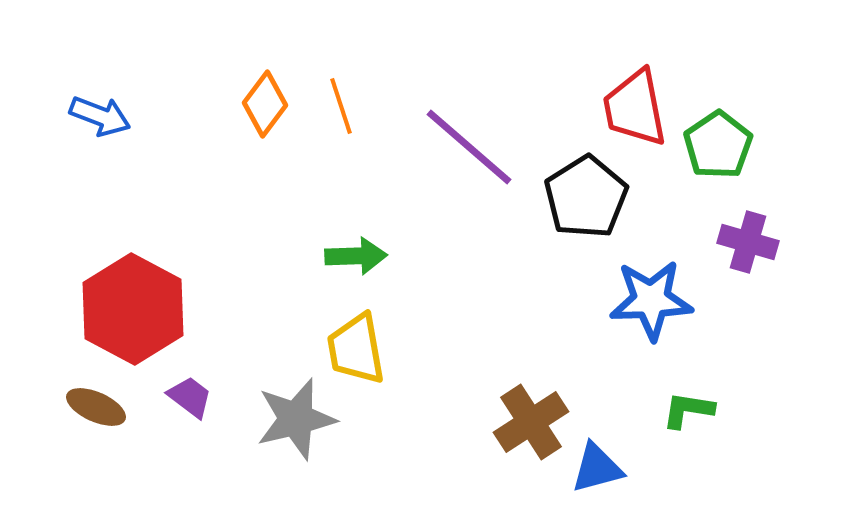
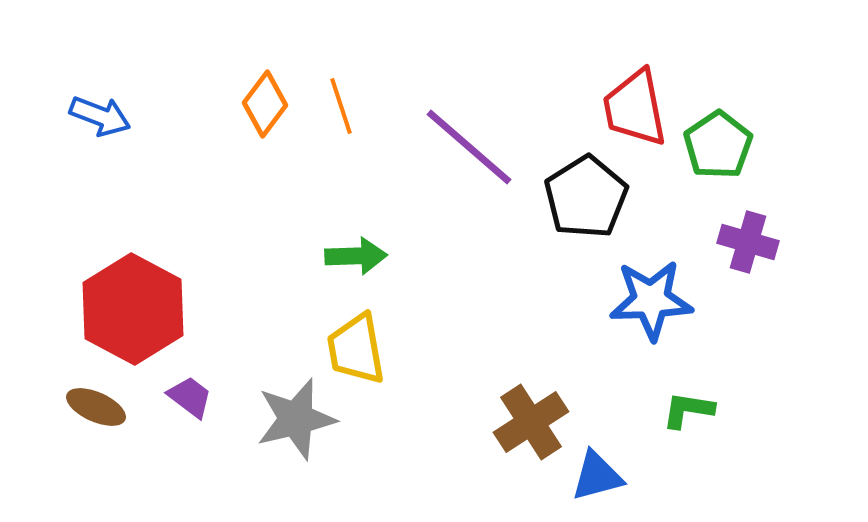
blue triangle: moved 8 px down
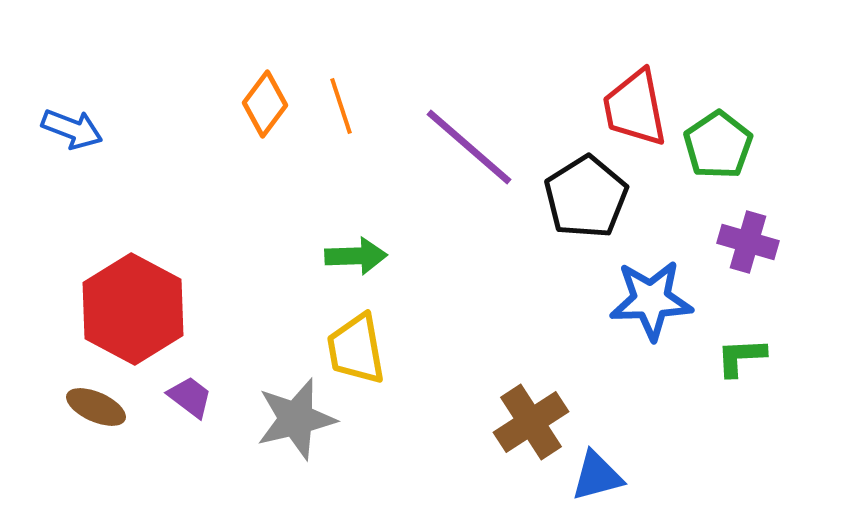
blue arrow: moved 28 px left, 13 px down
green L-shape: moved 53 px right, 53 px up; rotated 12 degrees counterclockwise
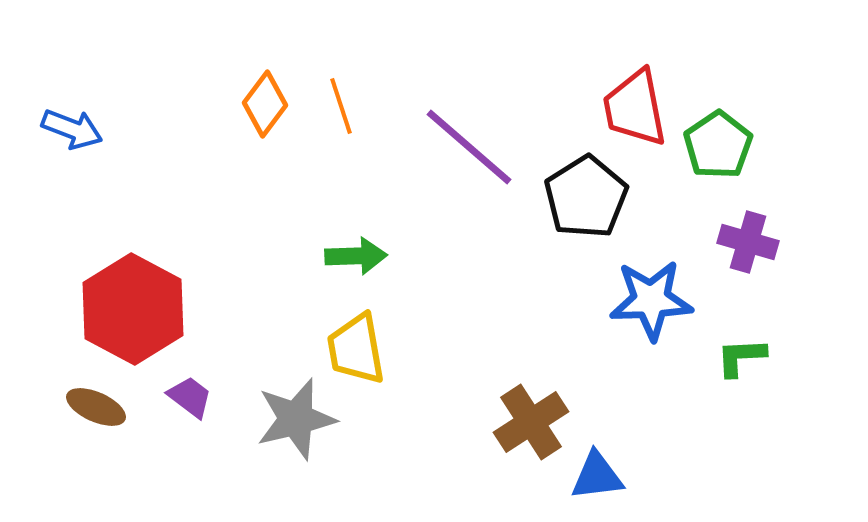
blue triangle: rotated 8 degrees clockwise
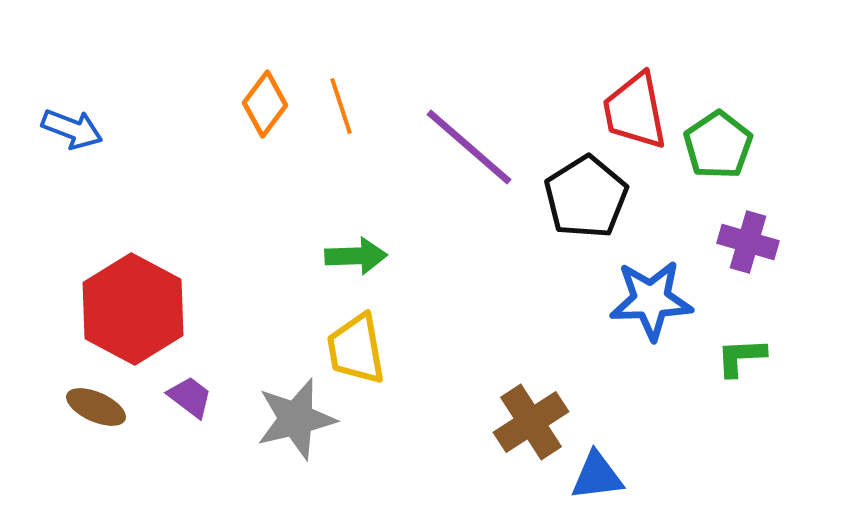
red trapezoid: moved 3 px down
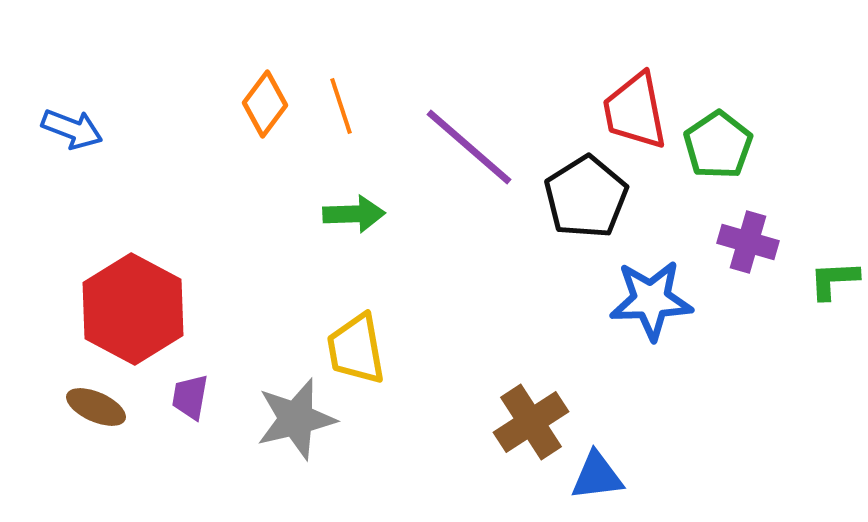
green arrow: moved 2 px left, 42 px up
green L-shape: moved 93 px right, 77 px up
purple trapezoid: rotated 117 degrees counterclockwise
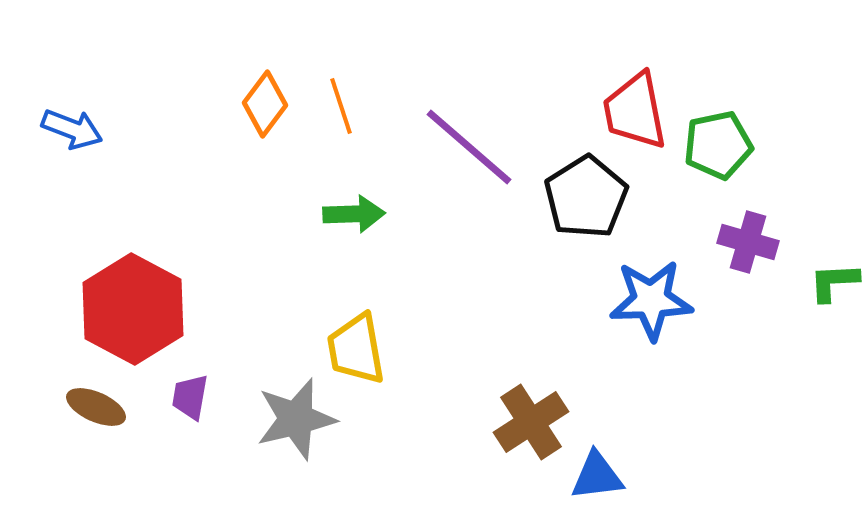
green pentagon: rotated 22 degrees clockwise
green L-shape: moved 2 px down
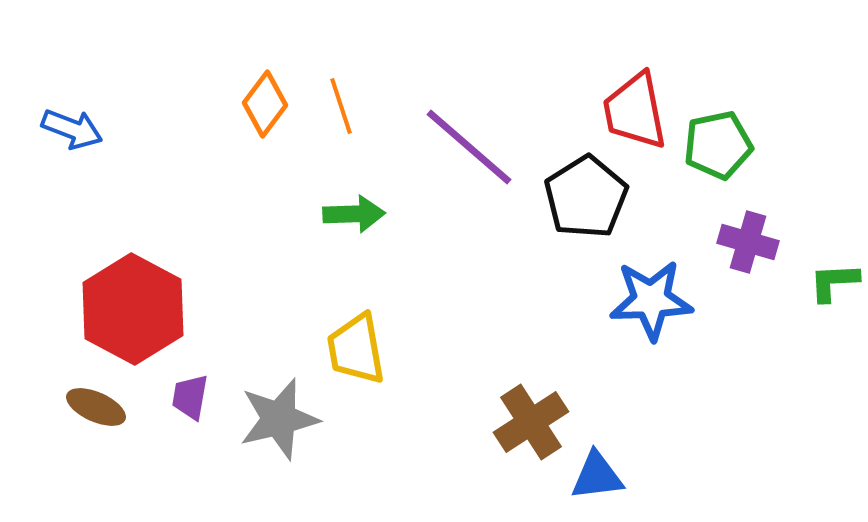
gray star: moved 17 px left
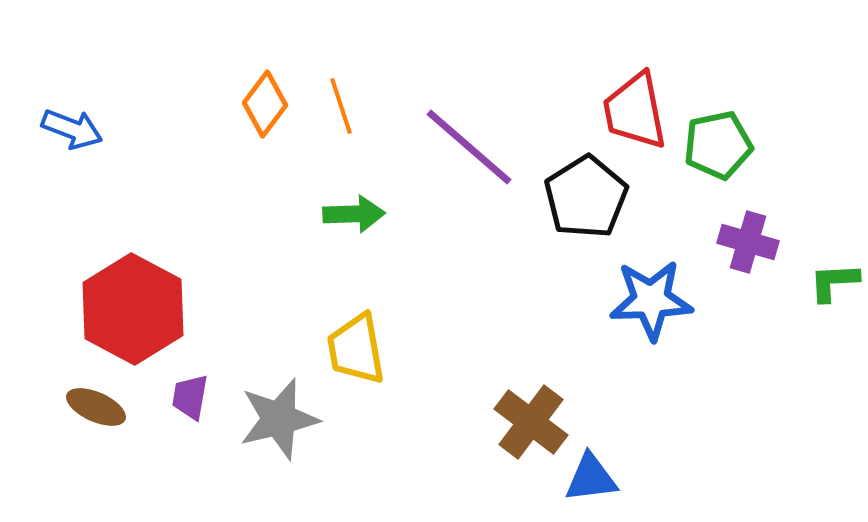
brown cross: rotated 20 degrees counterclockwise
blue triangle: moved 6 px left, 2 px down
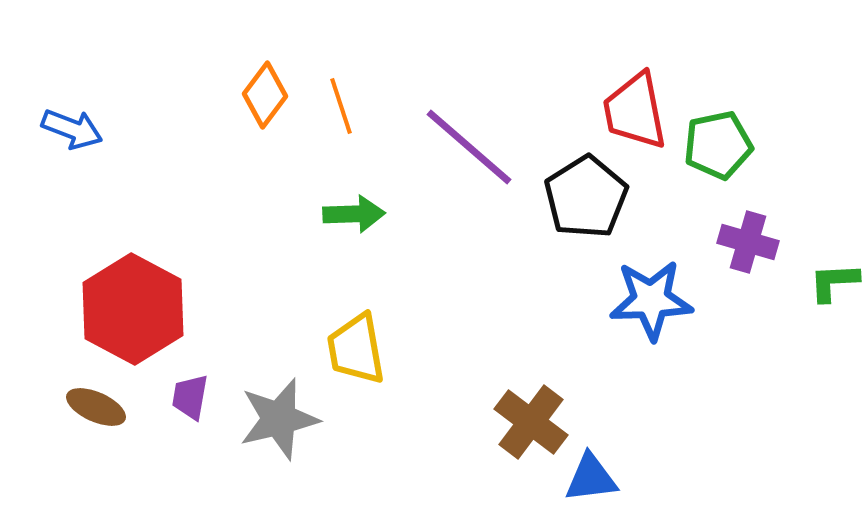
orange diamond: moved 9 px up
